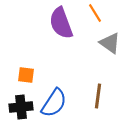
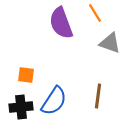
gray triangle: rotated 15 degrees counterclockwise
blue semicircle: moved 2 px up
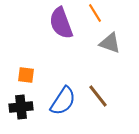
brown line: rotated 45 degrees counterclockwise
blue semicircle: moved 9 px right
